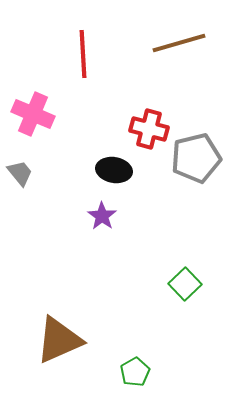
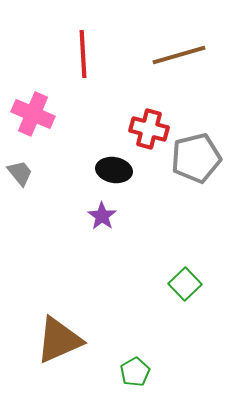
brown line: moved 12 px down
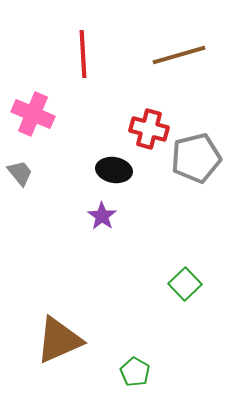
green pentagon: rotated 12 degrees counterclockwise
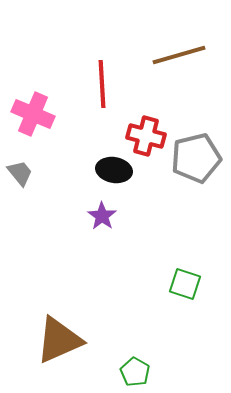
red line: moved 19 px right, 30 px down
red cross: moved 3 px left, 7 px down
green square: rotated 28 degrees counterclockwise
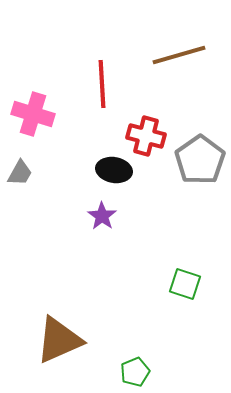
pink cross: rotated 6 degrees counterclockwise
gray pentagon: moved 4 px right, 2 px down; rotated 21 degrees counterclockwise
gray trapezoid: rotated 68 degrees clockwise
green pentagon: rotated 20 degrees clockwise
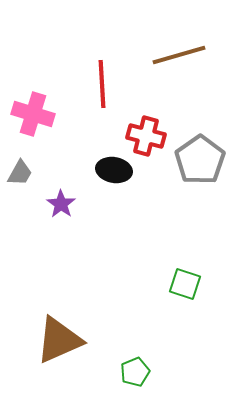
purple star: moved 41 px left, 12 px up
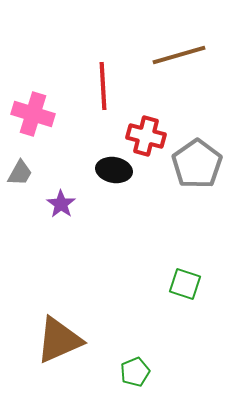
red line: moved 1 px right, 2 px down
gray pentagon: moved 3 px left, 4 px down
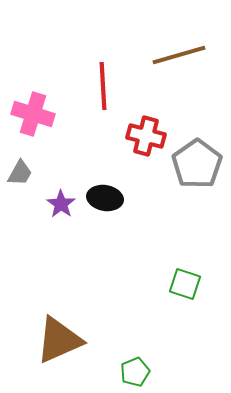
black ellipse: moved 9 px left, 28 px down
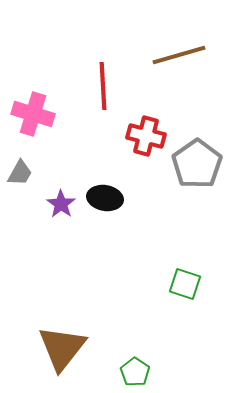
brown triangle: moved 3 px right, 8 px down; rotated 28 degrees counterclockwise
green pentagon: rotated 16 degrees counterclockwise
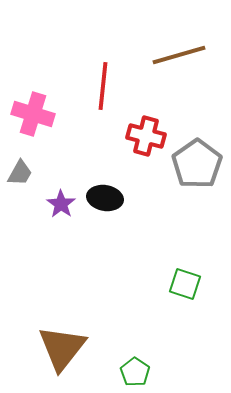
red line: rotated 9 degrees clockwise
